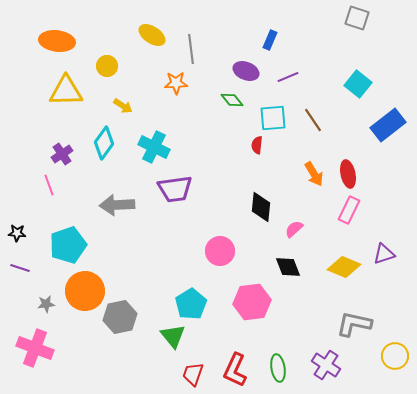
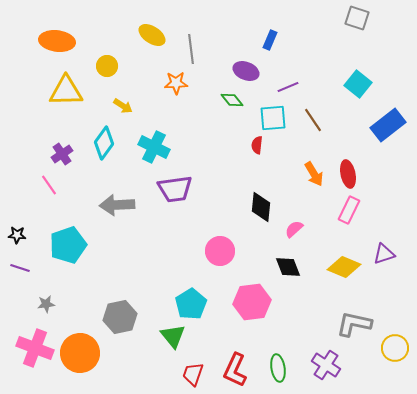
purple line at (288, 77): moved 10 px down
pink line at (49, 185): rotated 15 degrees counterclockwise
black star at (17, 233): moved 2 px down
orange circle at (85, 291): moved 5 px left, 62 px down
yellow circle at (395, 356): moved 8 px up
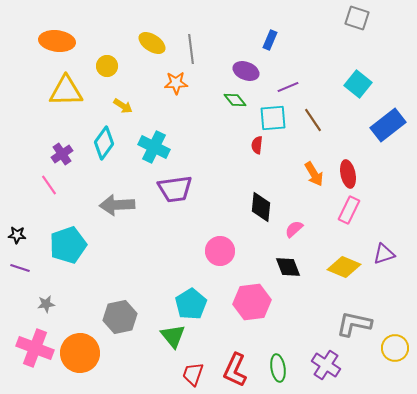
yellow ellipse at (152, 35): moved 8 px down
green diamond at (232, 100): moved 3 px right
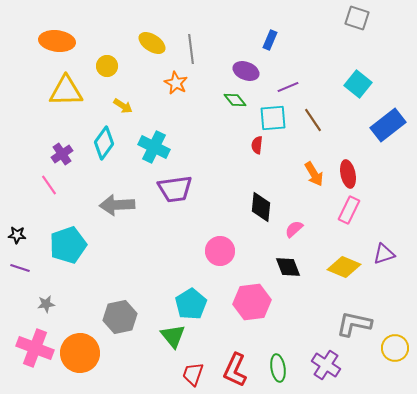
orange star at (176, 83): rotated 30 degrees clockwise
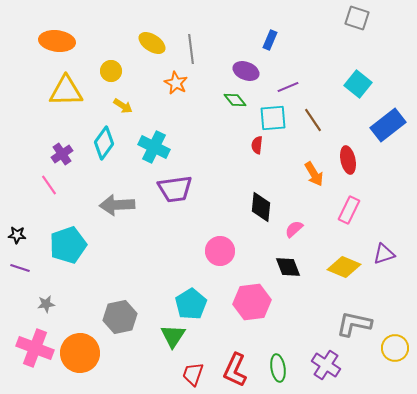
yellow circle at (107, 66): moved 4 px right, 5 px down
red ellipse at (348, 174): moved 14 px up
green triangle at (173, 336): rotated 12 degrees clockwise
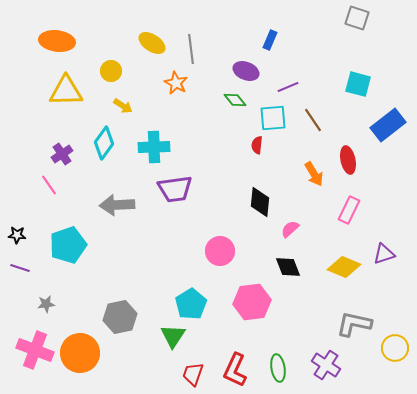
cyan square at (358, 84): rotated 24 degrees counterclockwise
cyan cross at (154, 147): rotated 28 degrees counterclockwise
black diamond at (261, 207): moved 1 px left, 5 px up
pink semicircle at (294, 229): moved 4 px left
pink cross at (35, 348): moved 2 px down
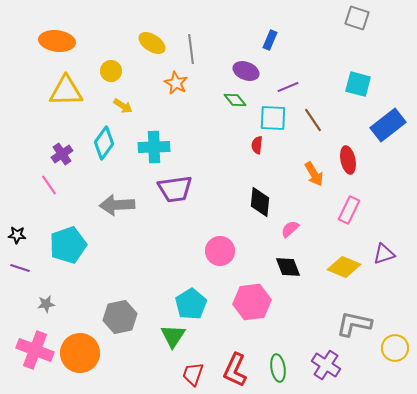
cyan square at (273, 118): rotated 8 degrees clockwise
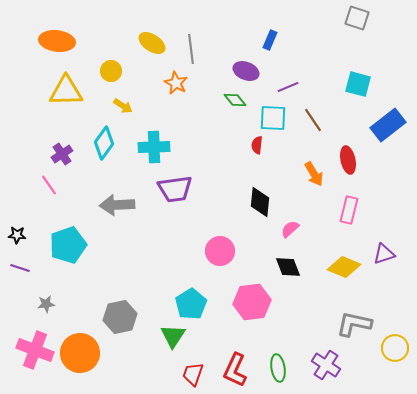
pink rectangle at (349, 210): rotated 12 degrees counterclockwise
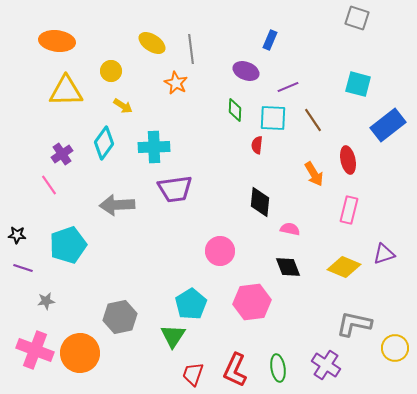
green diamond at (235, 100): moved 10 px down; rotated 40 degrees clockwise
pink semicircle at (290, 229): rotated 54 degrees clockwise
purple line at (20, 268): moved 3 px right
gray star at (46, 304): moved 3 px up
